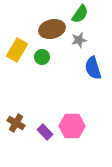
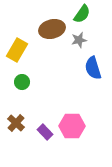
green semicircle: moved 2 px right
green circle: moved 20 px left, 25 px down
brown cross: rotated 12 degrees clockwise
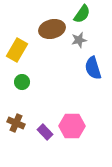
brown cross: rotated 18 degrees counterclockwise
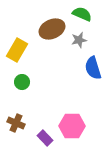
green semicircle: rotated 102 degrees counterclockwise
brown ellipse: rotated 10 degrees counterclockwise
purple rectangle: moved 6 px down
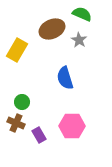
gray star: rotated 28 degrees counterclockwise
blue semicircle: moved 28 px left, 10 px down
green circle: moved 20 px down
purple rectangle: moved 6 px left, 3 px up; rotated 14 degrees clockwise
